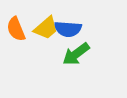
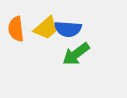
orange semicircle: rotated 15 degrees clockwise
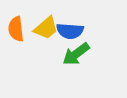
blue semicircle: moved 2 px right, 2 px down
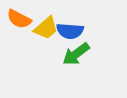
orange semicircle: moved 3 px right, 10 px up; rotated 55 degrees counterclockwise
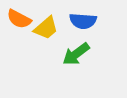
blue semicircle: moved 13 px right, 10 px up
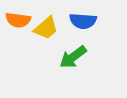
orange semicircle: moved 1 px left, 1 px down; rotated 20 degrees counterclockwise
green arrow: moved 3 px left, 3 px down
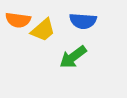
yellow trapezoid: moved 3 px left, 2 px down
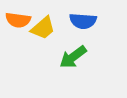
yellow trapezoid: moved 2 px up
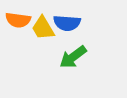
blue semicircle: moved 16 px left, 2 px down
yellow trapezoid: rotated 100 degrees clockwise
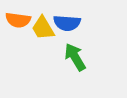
green arrow: moved 2 px right; rotated 96 degrees clockwise
